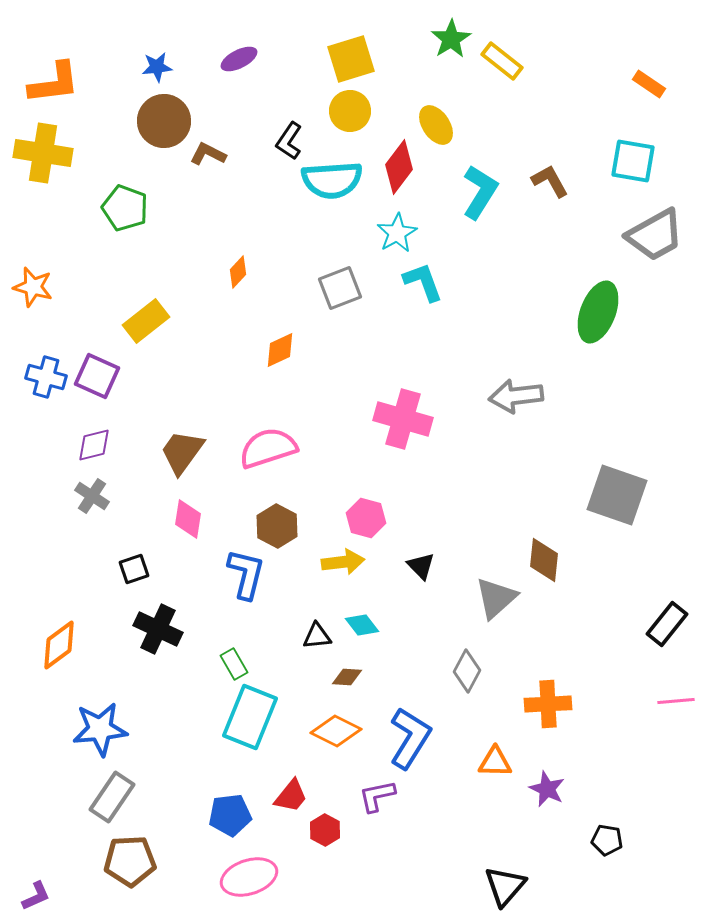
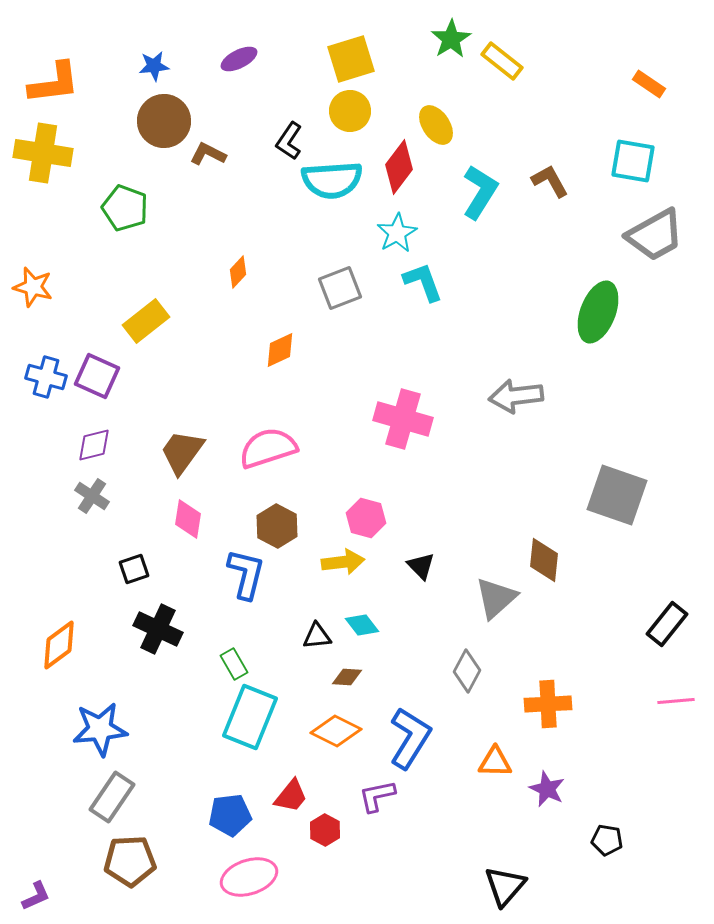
blue star at (157, 67): moved 3 px left, 1 px up
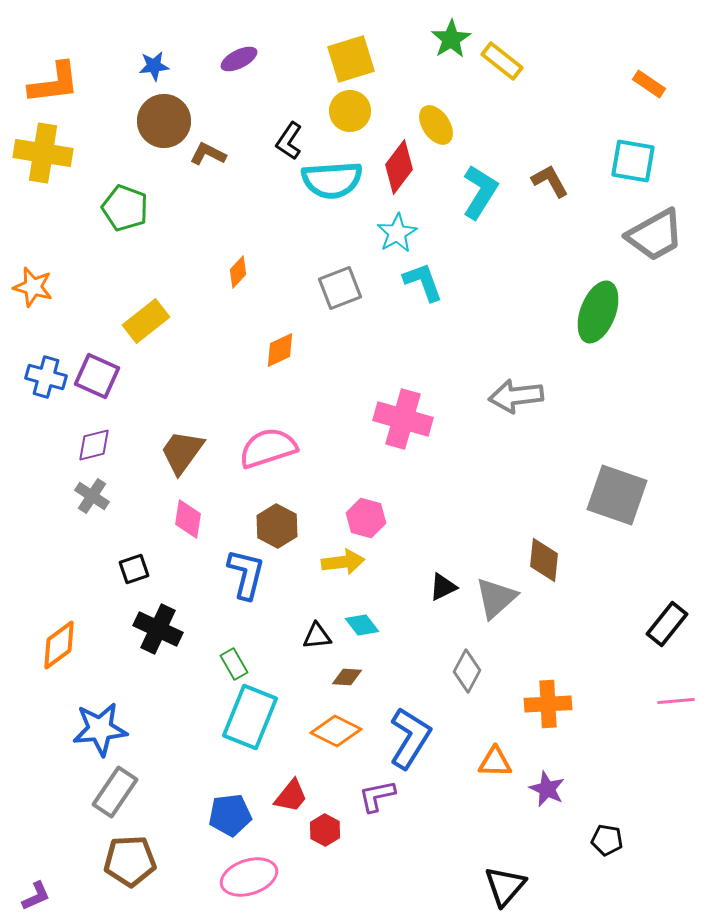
black triangle at (421, 566): moved 22 px right, 21 px down; rotated 48 degrees clockwise
gray rectangle at (112, 797): moved 3 px right, 5 px up
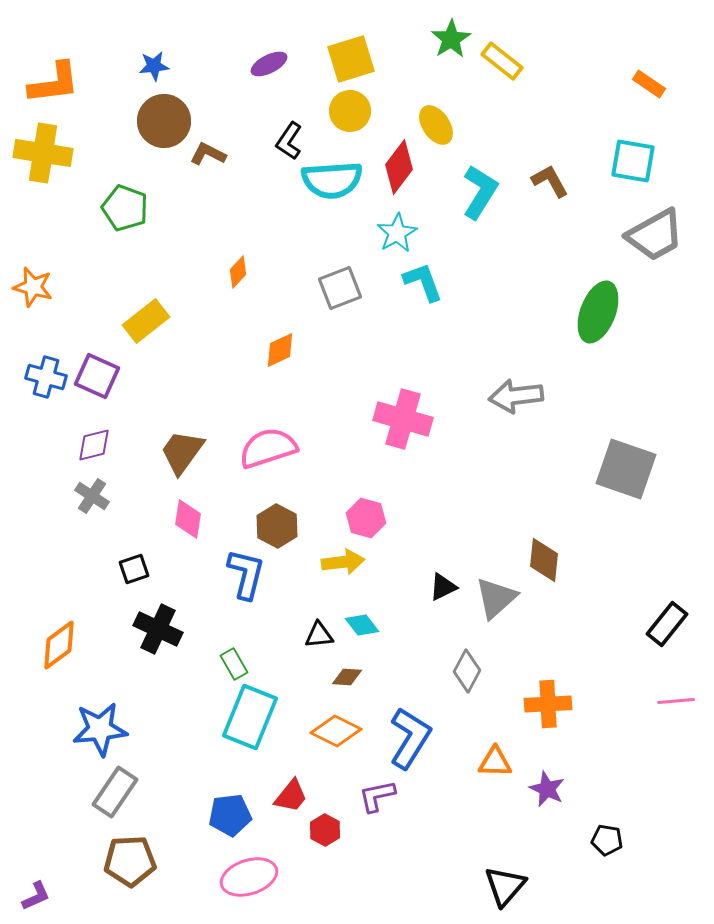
purple ellipse at (239, 59): moved 30 px right, 5 px down
gray square at (617, 495): moved 9 px right, 26 px up
black triangle at (317, 636): moved 2 px right, 1 px up
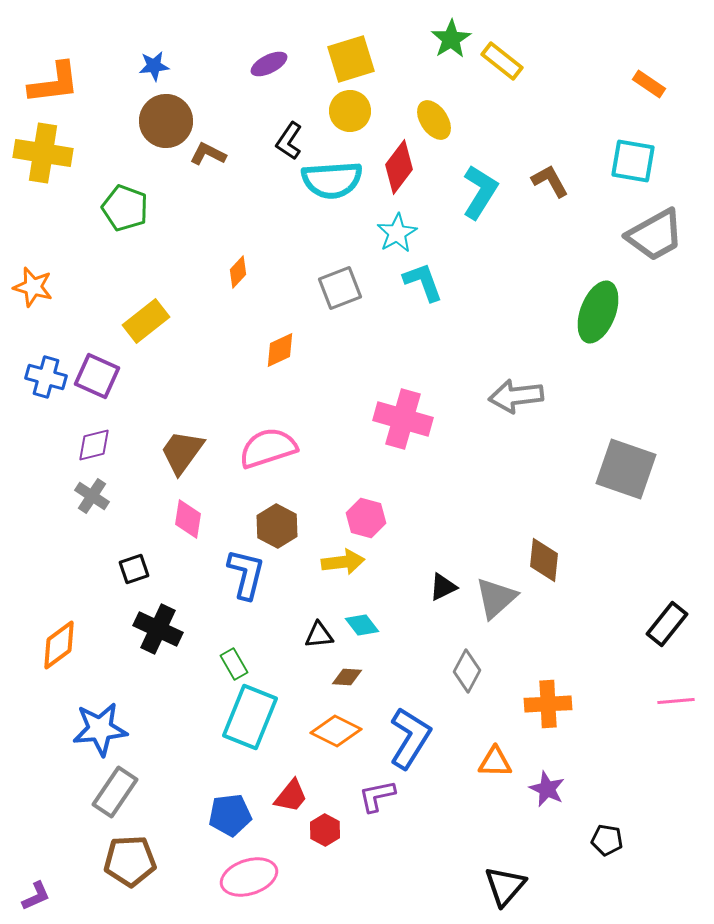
brown circle at (164, 121): moved 2 px right
yellow ellipse at (436, 125): moved 2 px left, 5 px up
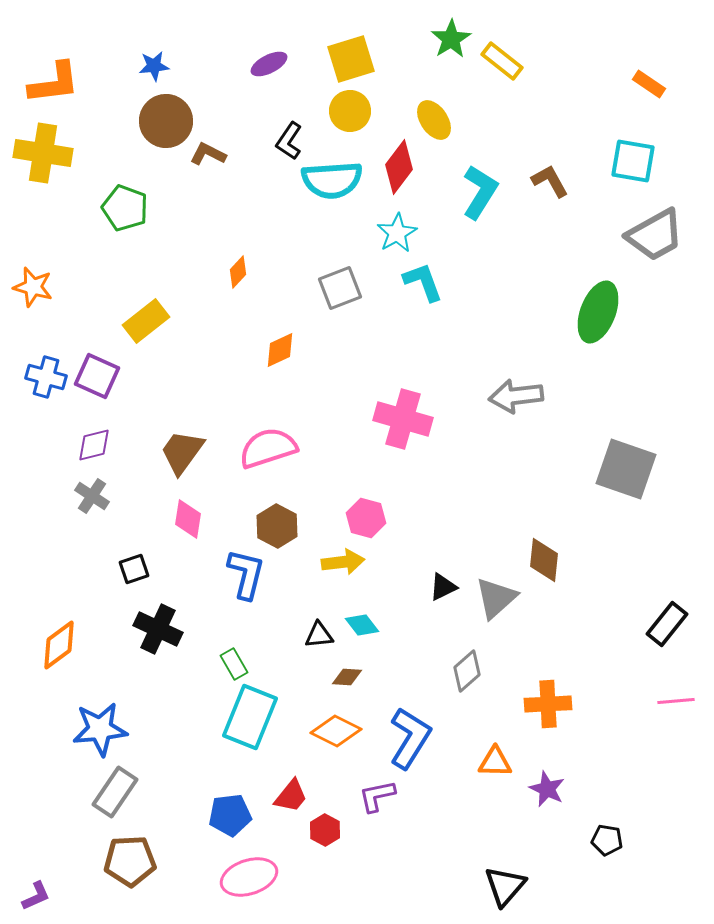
gray diamond at (467, 671): rotated 21 degrees clockwise
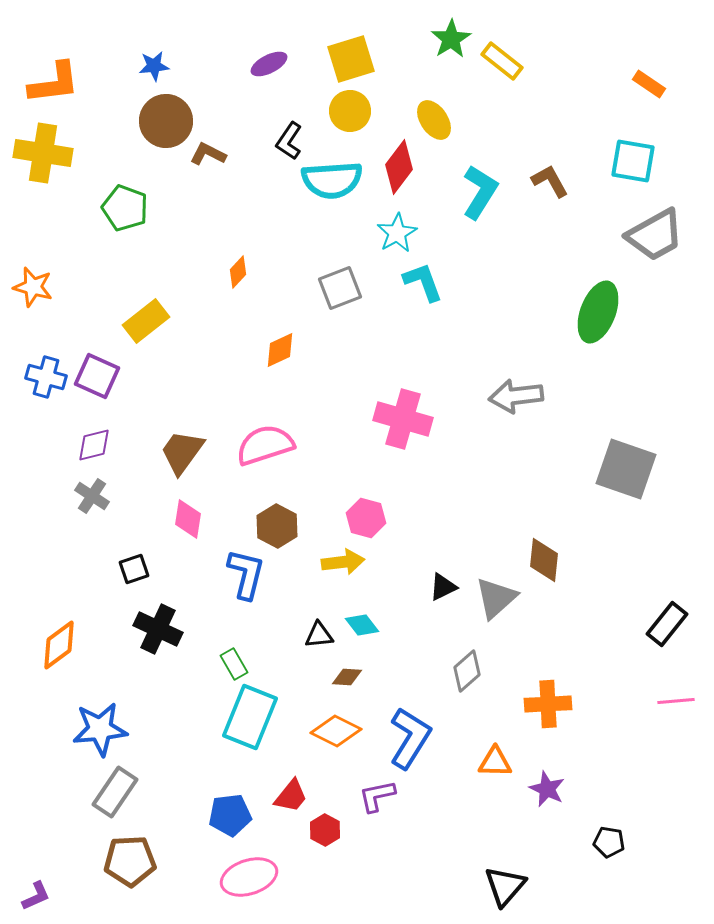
pink semicircle at (268, 448): moved 3 px left, 3 px up
black pentagon at (607, 840): moved 2 px right, 2 px down
